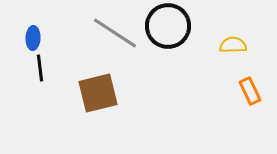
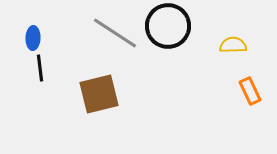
brown square: moved 1 px right, 1 px down
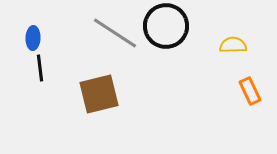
black circle: moved 2 px left
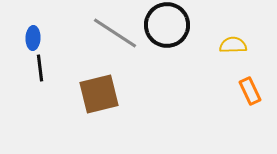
black circle: moved 1 px right, 1 px up
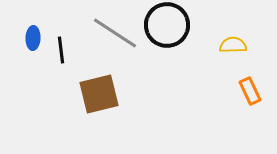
black line: moved 21 px right, 18 px up
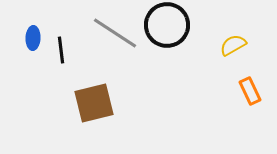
yellow semicircle: rotated 28 degrees counterclockwise
brown square: moved 5 px left, 9 px down
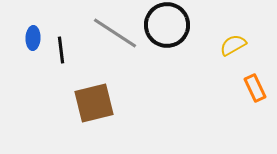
orange rectangle: moved 5 px right, 3 px up
